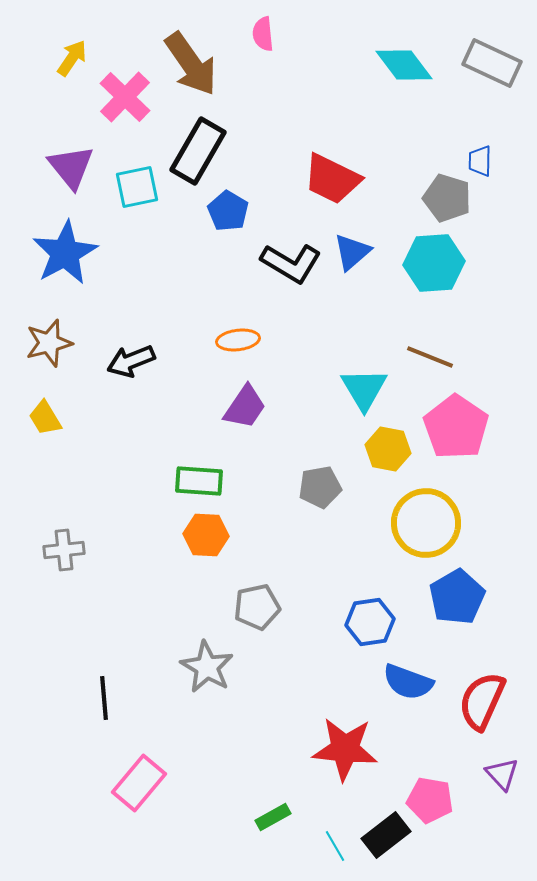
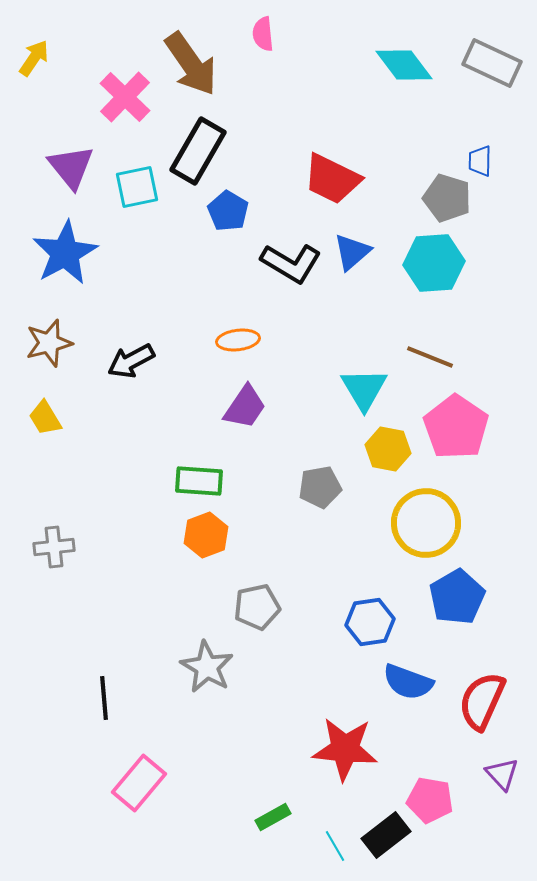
yellow arrow at (72, 58): moved 38 px left
black arrow at (131, 361): rotated 6 degrees counterclockwise
orange hexagon at (206, 535): rotated 24 degrees counterclockwise
gray cross at (64, 550): moved 10 px left, 3 px up
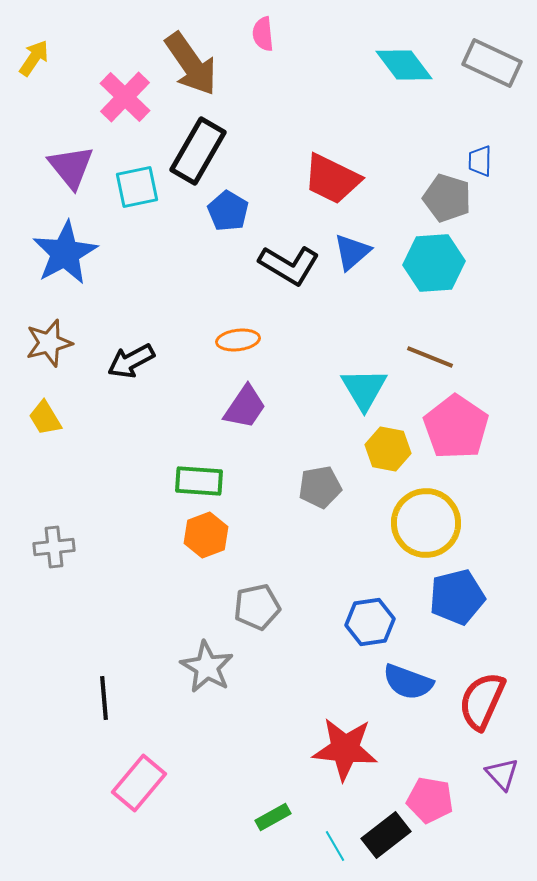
black L-shape at (291, 263): moved 2 px left, 2 px down
blue pentagon at (457, 597): rotated 16 degrees clockwise
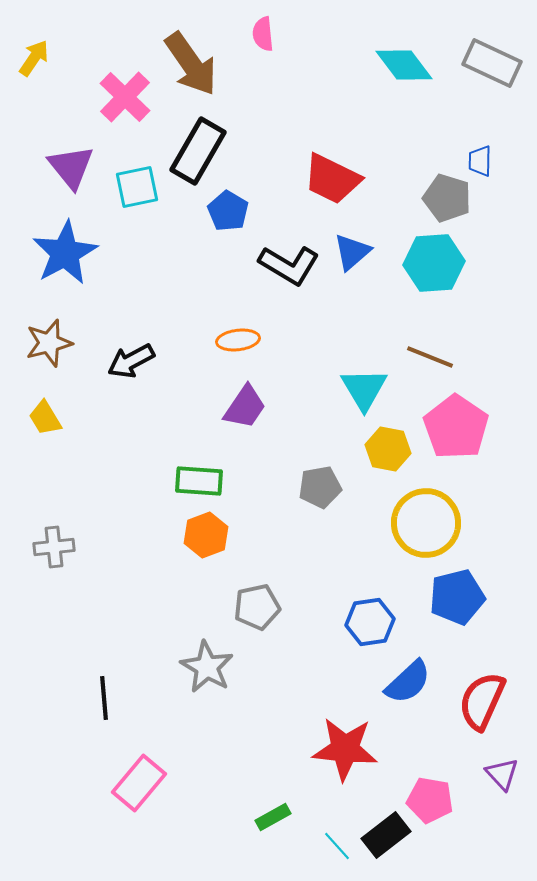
blue semicircle at (408, 682): rotated 63 degrees counterclockwise
cyan line at (335, 846): moved 2 px right; rotated 12 degrees counterclockwise
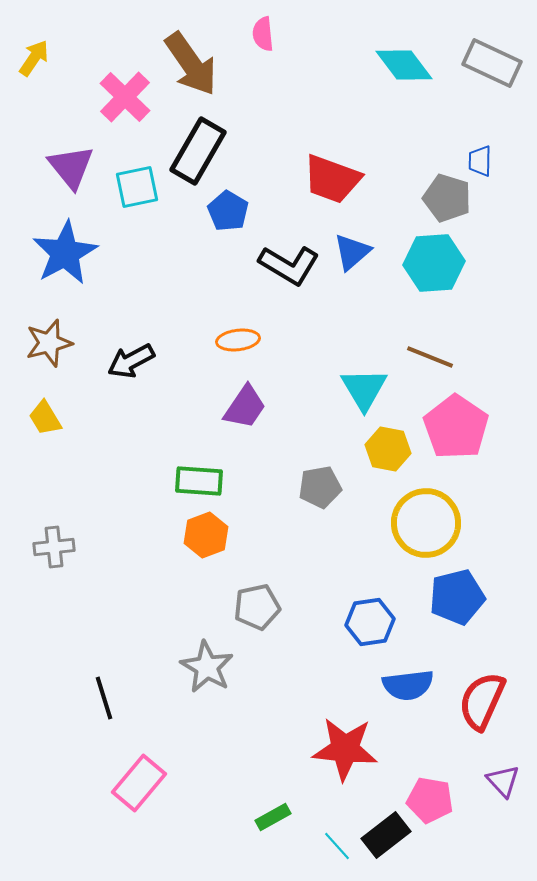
red trapezoid at (332, 179): rotated 6 degrees counterclockwise
blue semicircle at (408, 682): moved 3 px down; rotated 36 degrees clockwise
black line at (104, 698): rotated 12 degrees counterclockwise
purple triangle at (502, 774): moved 1 px right, 7 px down
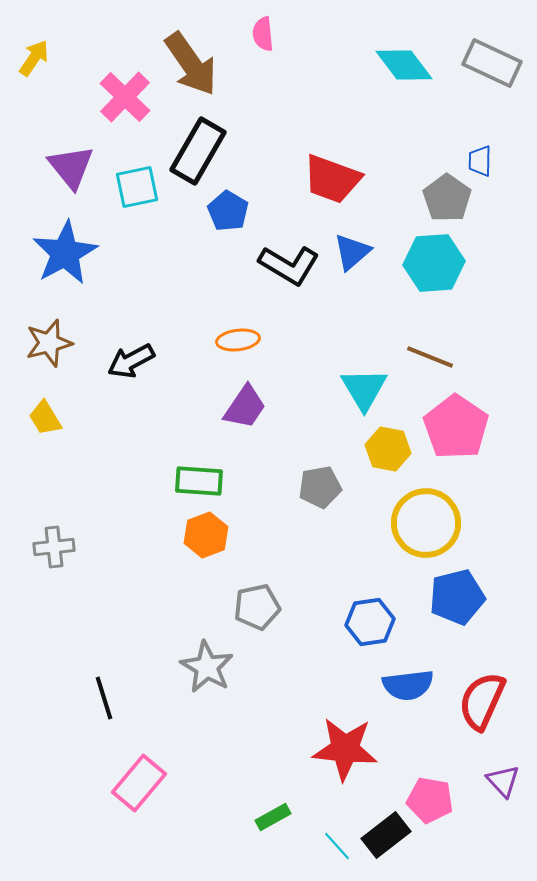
gray pentagon at (447, 198): rotated 18 degrees clockwise
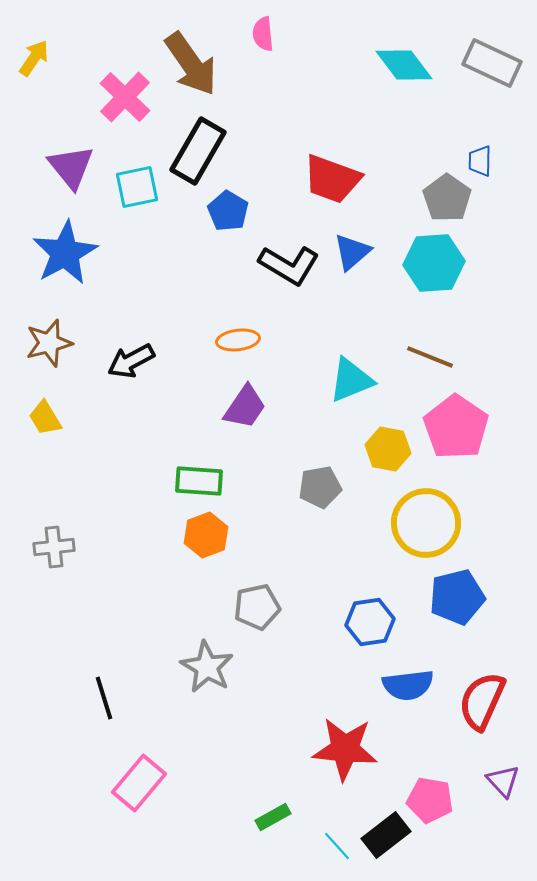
cyan triangle at (364, 389): moved 13 px left, 9 px up; rotated 39 degrees clockwise
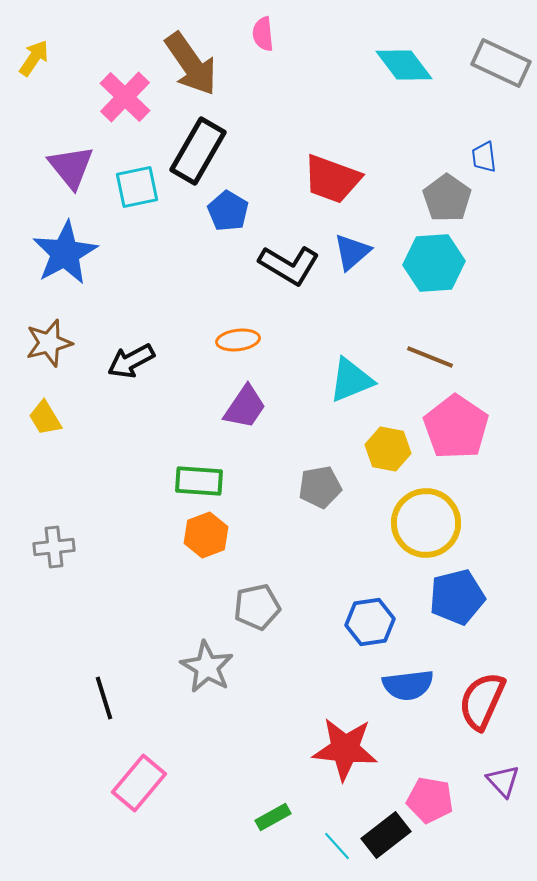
gray rectangle at (492, 63): moved 9 px right
blue trapezoid at (480, 161): moved 4 px right, 4 px up; rotated 8 degrees counterclockwise
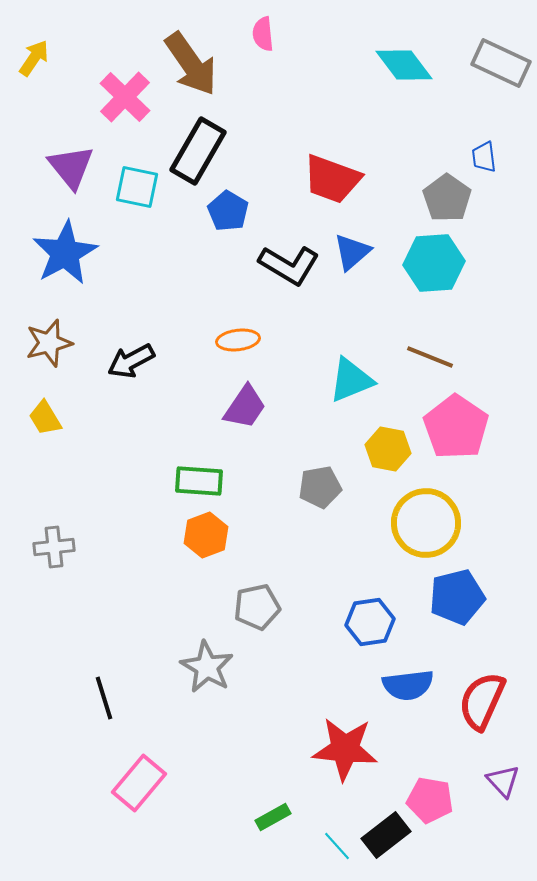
cyan square at (137, 187): rotated 24 degrees clockwise
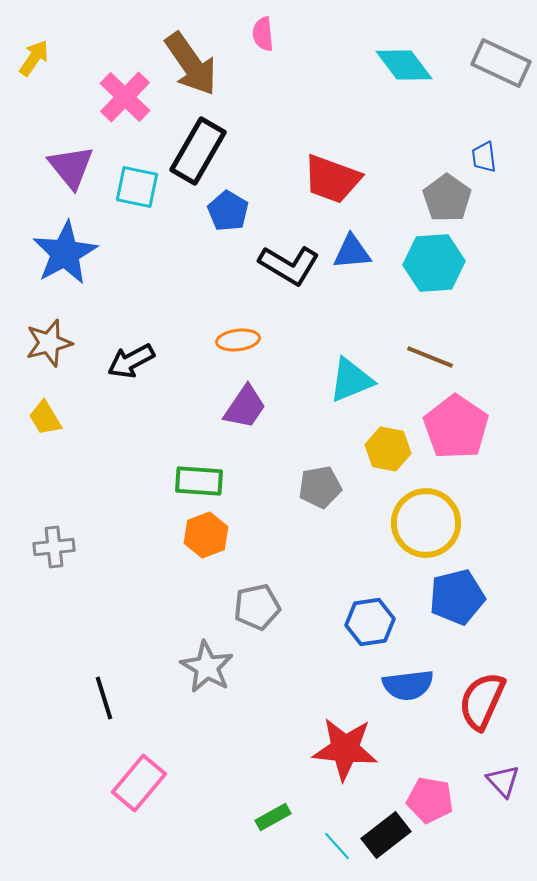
blue triangle at (352, 252): rotated 36 degrees clockwise
